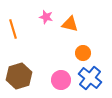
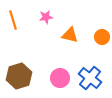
pink star: rotated 24 degrees counterclockwise
orange triangle: moved 11 px down
orange line: moved 9 px up
orange circle: moved 19 px right, 16 px up
pink circle: moved 1 px left, 2 px up
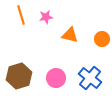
orange line: moved 8 px right, 5 px up
orange circle: moved 2 px down
pink circle: moved 4 px left
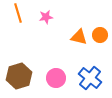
orange line: moved 3 px left, 2 px up
orange triangle: moved 9 px right, 2 px down
orange circle: moved 2 px left, 4 px up
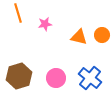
pink star: moved 1 px left, 7 px down
orange circle: moved 2 px right
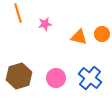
orange circle: moved 1 px up
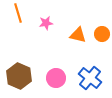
pink star: moved 1 px right, 1 px up
orange triangle: moved 1 px left, 2 px up
brown hexagon: rotated 20 degrees counterclockwise
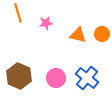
blue cross: moved 3 px left
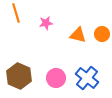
orange line: moved 2 px left
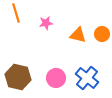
brown hexagon: moved 1 px left, 1 px down; rotated 10 degrees counterclockwise
